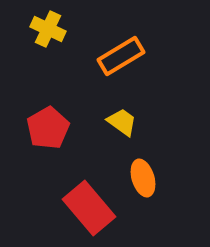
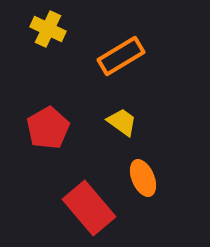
orange ellipse: rotated 6 degrees counterclockwise
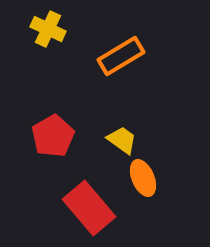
yellow trapezoid: moved 18 px down
red pentagon: moved 5 px right, 8 px down
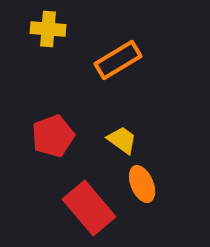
yellow cross: rotated 20 degrees counterclockwise
orange rectangle: moved 3 px left, 4 px down
red pentagon: rotated 9 degrees clockwise
orange ellipse: moved 1 px left, 6 px down
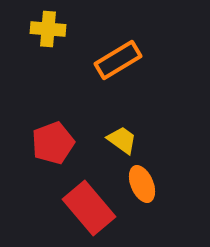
red pentagon: moved 7 px down
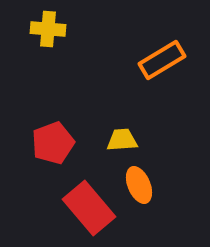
orange rectangle: moved 44 px right
yellow trapezoid: rotated 40 degrees counterclockwise
orange ellipse: moved 3 px left, 1 px down
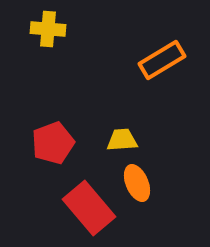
orange ellipse: moved 2 px left, 2 px up
